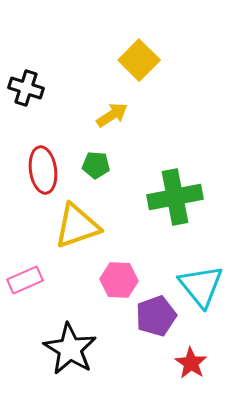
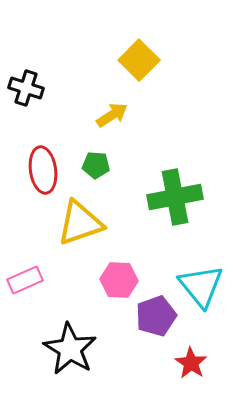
yellow triangle: moved 3 px right, 3 px up
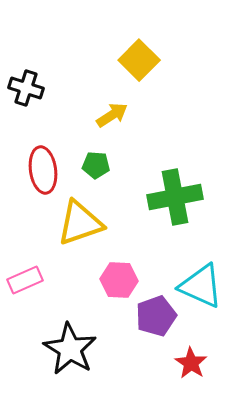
cyan triangle: rotated 27 degrees counterclockwise
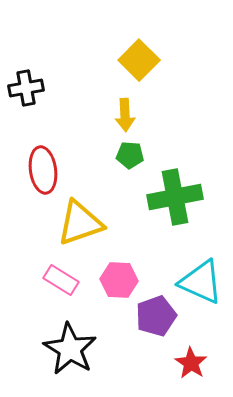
black cross: rotated 28 degrees counterclockwise
yellow arrow: moved 13 px right; rotated 120 degrees clockwise
green pentagon: moved 34 px right, 10 px up
pink rectangle: moved 36 px right; rotated 56 degrees clockwise
cyan triangle: moved 4 px up
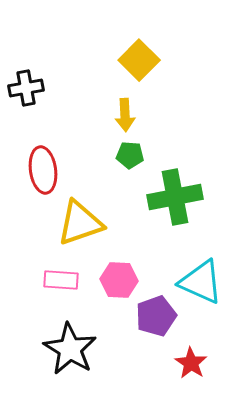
pink rectangle: rotated 28 degrees counterclockwise
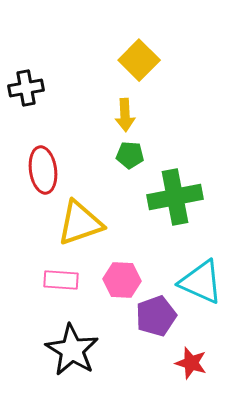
pink hexagon: moved 3 px right
black star: moved 2 px right, 1 px down
red star: rotated 16 degrees counterclockwise
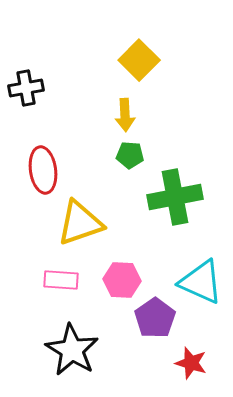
purple pentagon: moved 1 px left, 2 px down; rotated 15 degrees counterclockwise
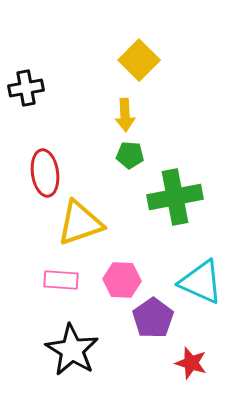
red ellipse: moved 2 px right, 3 px down
purple pentagon: moved 2 px left
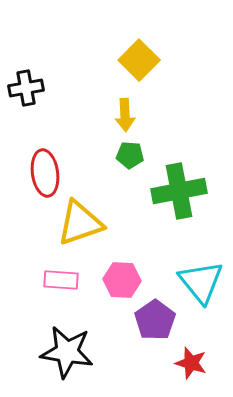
green cross: moved 4 px right, 6 px up
cyan triangle: rotated 27 degrees clockwise
purple pentagon: moved 2 px right, 2 px down
black star: moved 5 px left, 2 px down; rotated 22 degrees counterclockwise
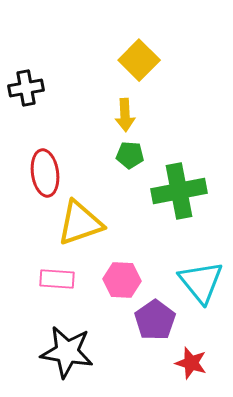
pink rectangle: moved 4 px left, 1 px up
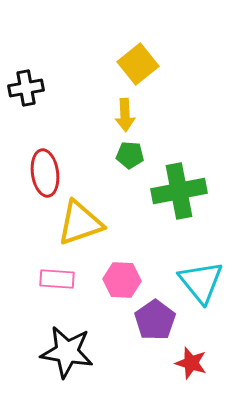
yellow square: moved 1 px left, 4 px down; rotated 6 degrees clockwise
